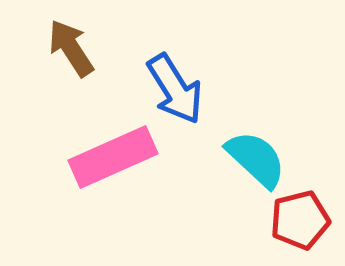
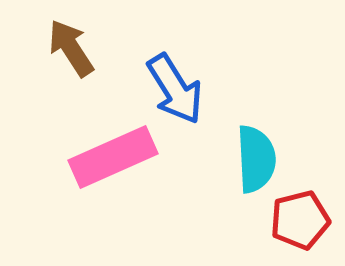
cyan semicircle: rotated 44 degrees clockwise
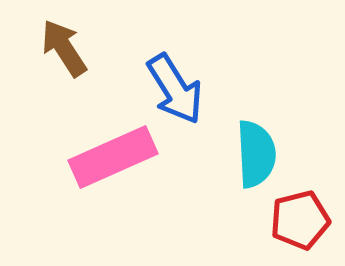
brown arrow: moved 7 px left
cyan semicircle: moved 5 px up
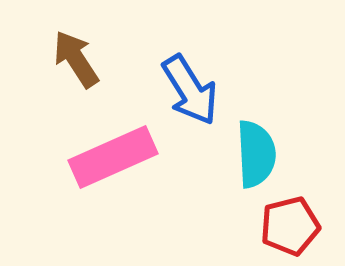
brown arrow: moved 12 px right, 11 px down
blue arrow: moved 15 px right, 1 px down
red pentagon: moved 10 px left, 6 px down
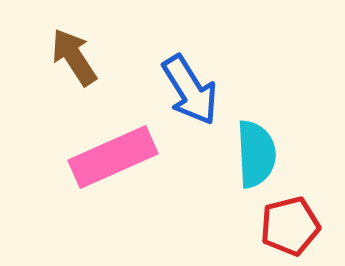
brown arrow: moved 2 px left, 2 px up
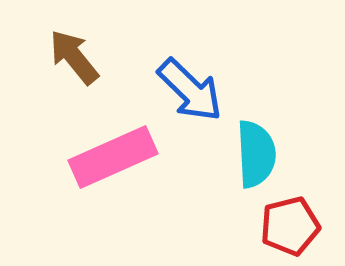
brown arrow: rotated 6 degrees counterclockwise
blue arrow: rotated 14 degrees counterclockwise
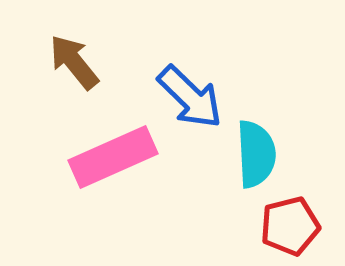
brown arrow: moved 5 px down
blue arrow: moved 7 px down
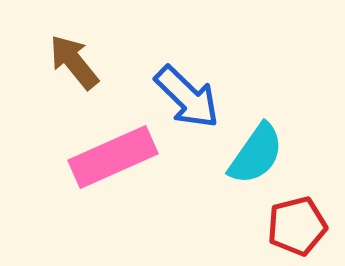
blue arrow: moved 3 px left
cyan semicircle: rotated 38 degrees clockwise
red pentagon: moved 7 px right
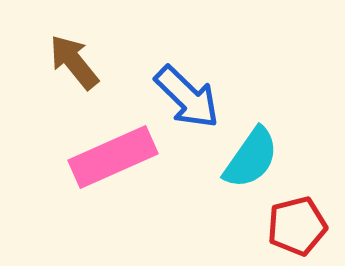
cyan semicircle: moved 5 px left, 4 px down
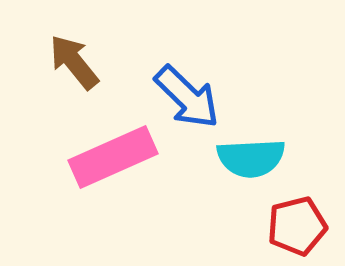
cyan semicircle: rotated 52 degrees clockwise
